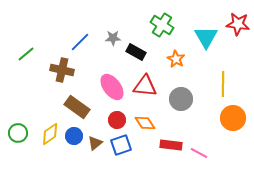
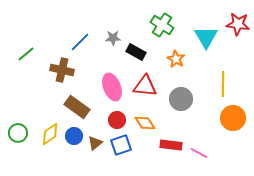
pink ellipse: rotated 16 degrees clockwise
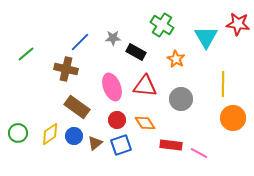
brown cross: moved 4 px right, 1 px up
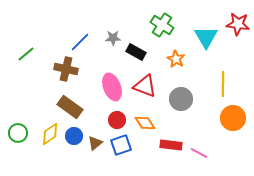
red triangle: rotated 15 degrees clockwise
brown rectangle: moved 7 px left
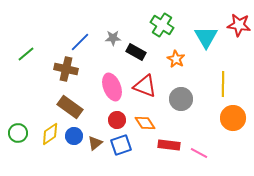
red star: moved 1 px right, 1 px down
red rectangle: moved 2 px left
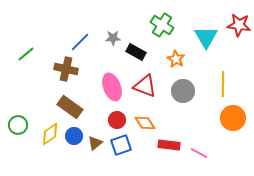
gray circle: moved 2 px right, 8 px up
green circle: moved 8 px up
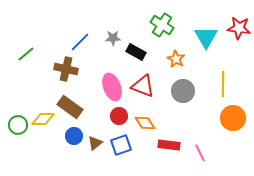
red star: moved 3 px down
red triangle: moved 2 px left
red circle: moved 2 px right, 4 px up
yellow diamond: moved 7 px left, 15 px up; rotated 35 degrees clockwise
pink line: moved 1 px right; rotated 36 degrees clockwise
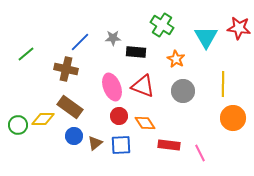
black rectangle: rotated 24 degrees counterclockwise
blue square: rotated 15 degrees clockwise
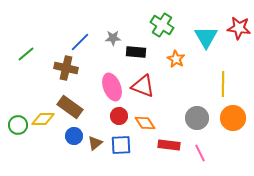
brown cross: moved 1 px up
gray circle: moved 14 px right, 27 px down
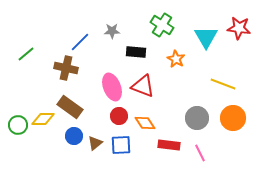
gray star: moved 1 px left, 7 px up
yellow line: rotated 70 degrees counterclockwise
